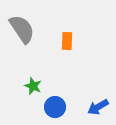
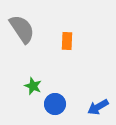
blue circle: moved 3 px up
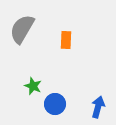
gray semicircle: rotated 116 degrees counterclockwise
orange rectangle: moved 1 px left, 1 px up
blue arrow: rotated 135 degrees clockwise
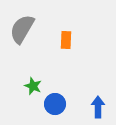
blue arrow: rotated 15 degrees counterclockwise
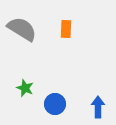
gray semicircle: rotated 92 degrees clockwise
orange rectangle: moved 11 px up
green star: moved 8 px left, 2 px down
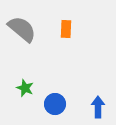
gray semicircle: rotated 8 degrees clockwise
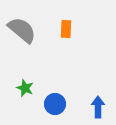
gray semicircle: moved 1 px down
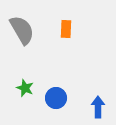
gray semicircle: rotated 20 degrees clockwise
blue circle: moved 1 px right, 6 px up
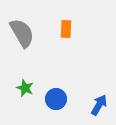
gray semicircle: moved 3 px down
blue circle: moved 1 px down
blue arrow: moved 1 px right, 2 px up; rotated 30 degrees clockwise
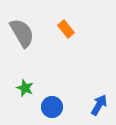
orange rectangle: rotated 42 degrees counterclockwise
blue circle: moved 4 px left, 8 px down
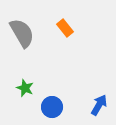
orange rectangle: moved 1 px left, 1 px up
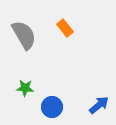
gray semicircle: moved 2 px right, 2 px down
green star: rotated 18 degrees counterclockwise
blue arrow: rotated 20 degrees clockwise
